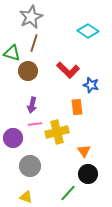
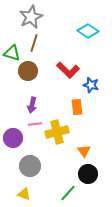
yellow triangle: moved 2 px left, 3 px up
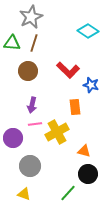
green triangle: moved 10 px up; rotated 12 degrees counterclockwise
orange rectangle: moved 2 px left
yellow cross: rotated 15 degrees counterclockwise
orange triangle: rotated 40 degrees counterclockwise
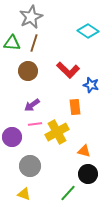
purple arrow: rotated 42 degrees clockwise
purple circle: moved 1 px left, 1 px up
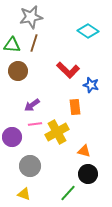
gray star: rotated 15 degrees clockwise
green triangle: moved 2 px down
brown circle: moved 10 px left
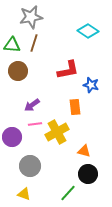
red L-shape: rotated 55 degrees counterclockwise
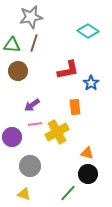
blue star: moved 2 px up; rotated 21 degrees clockwise
orange triangle: moved 3 px right, 2 px down
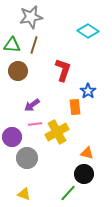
brown line: moved 2 px down
red L-shape: moved 5 px left; rotated 60 degrees counterclockwise
blue star: moved 3 px left, 8 px down
gray circle: moved 3 px left, 8 px up
black circle: moved 4 px left
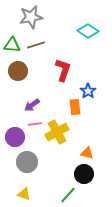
brown line: moved 2 px right; rotated 54 degrees clockwise
purple circle: moved 3 px right
gray circle: moved 4 px down
green line: moved 2 px down
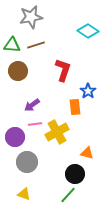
black circle: moved 9 px left
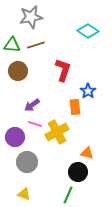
pink line: rotated 24 degrees clockwise
black circle: moved 3 px right, 2 px up
green line: rotated 18 degrees counterclockwise
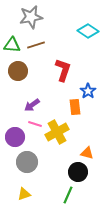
yellow triangle: rotated 40 degrees counterclockwise
